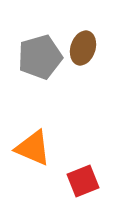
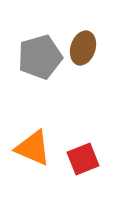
red square: moved 22 px up
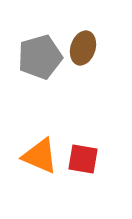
orange triangle: moved 7 px right, 8 px down
red square: rotated 32 degrees clockwise
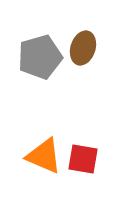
orange triangle: moved 4 px right
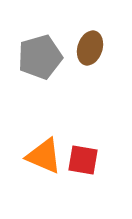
brown ellipse: moved 7 px right
red square: moved 1 px down
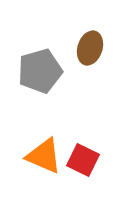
gray pentagon: moved 14 px down
red square: rotated 16 degrees clockwise
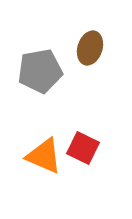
gray pentagon: rotated 6 degrees clockwise
red square: moved 12 px up
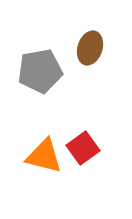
red square: rotated 28 degrees clockwise
orange triangle: rotated 9 degrees counterclockwise
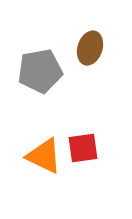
red square: rotated 28 degrees clockwise
orange triangle: rotated 12 degrees clockwise
